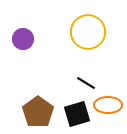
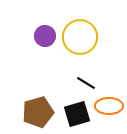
yellow circle: moved 8 px left, 5 px down
purple circle: moved 22 px right, 3 px up
orange ellipse: moved 1 px right, 1 px down
brown pentagon: rotated 20 degrees clockwise
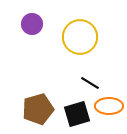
purple circle: moved 13 px left, 12 px up
black line: moved 4 px right
brown pentagon: moved 3 px up
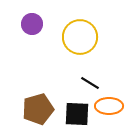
black square: rotated 20 degrees clockwise
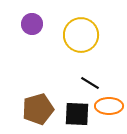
yellow circle: moved 1 px right, 2 px up
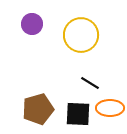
orange ellipse: moved 1 px right, 2 px down
black square: moved 1 px right
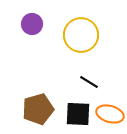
black line: moved 1 px left, 1 px up
orange ellipse: moved 6 px down; rotated 16 degrees clockwise
